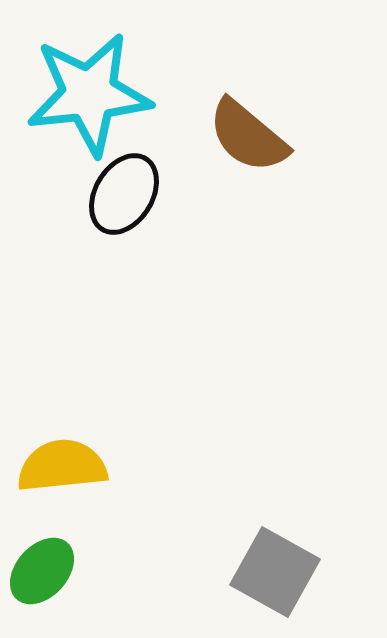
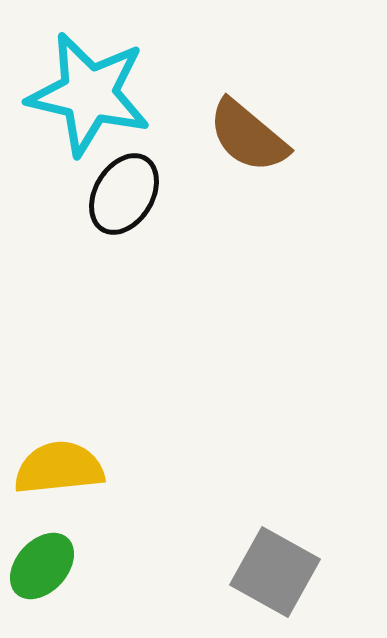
cyan star: rotated 19 degrees clockwise
yellow semicircle: moved 3 px left, 2 px down
green ellipse: moved 5 px up
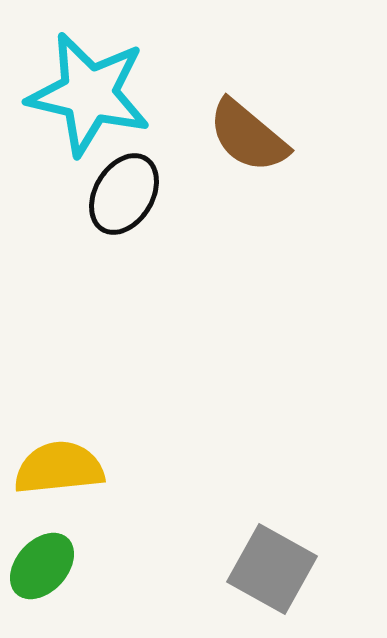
gray square: moved 3 px left, 3 px up
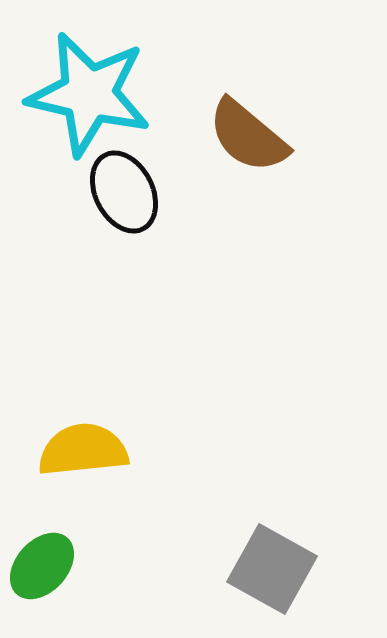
black ellipse: moved 2 px up; rotated 58 degrees counterclockwise
yellow semicircle: moved 24 px right, 18 px up
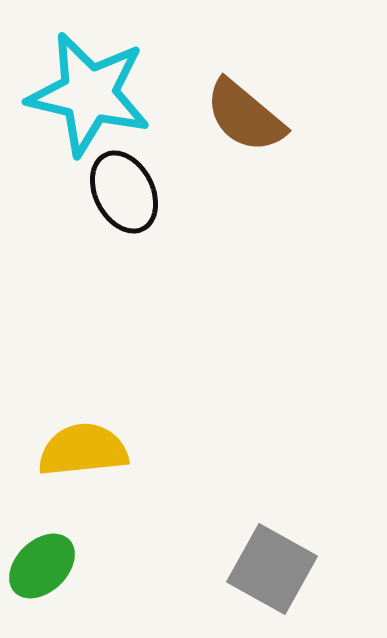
brown semicircle: moved 3 px left, 20 px up
green ellipse: rotated 4 degrees clockwise
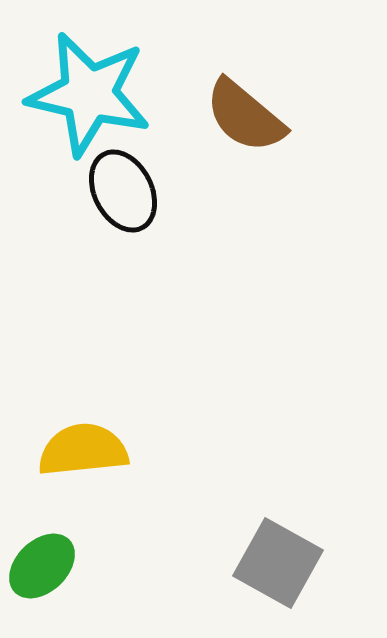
black ellipse: moved 1 px left, 1 px up
gray square: moved 6 px right, 6 px up
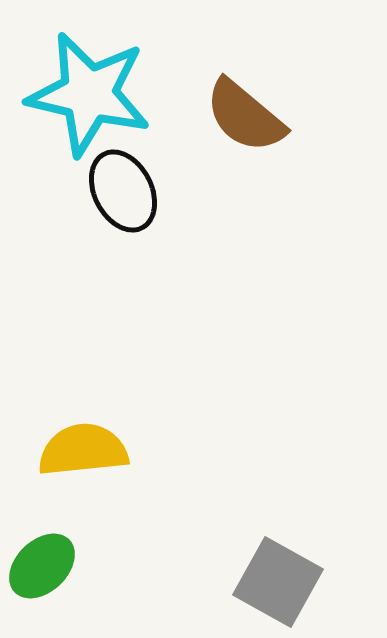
gray square: moved 19 px down
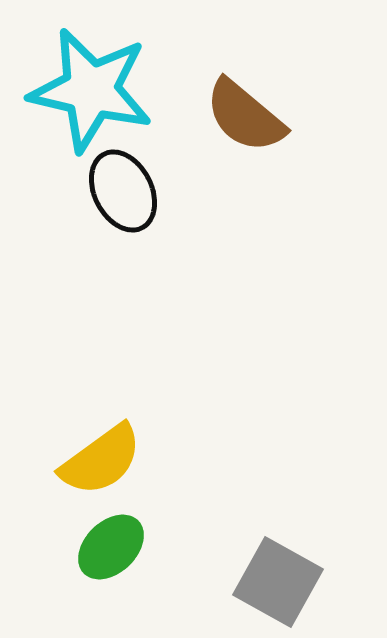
cyan star: moved 2 px right, 4 px up
yellow semicircle: moved 18 px right, 10 px down; rotated 150 degrees clockwise
green ellipse: moved 69 px right, 19 px up
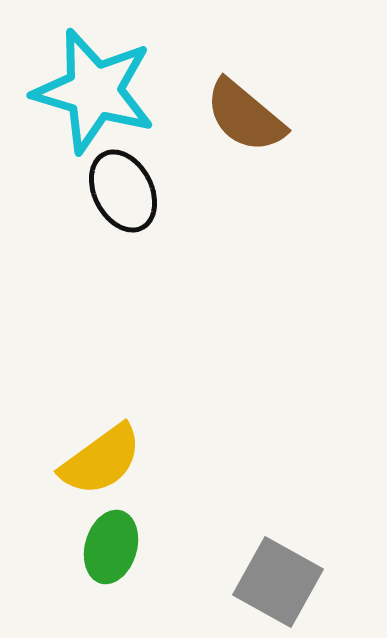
cyan star: moved 3 px right, 1 px down; rotated 3 degrees clockwise
green ellipse: rotated 30 degrees counterclockwise
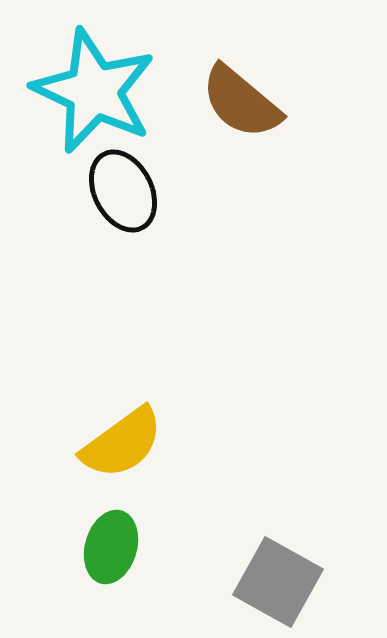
cyan star: rotated 9 degrees clockwise
brown semicircle: moved 4 px left, 14 px up
yellow semicircle: moved 21 px right, 17 px up
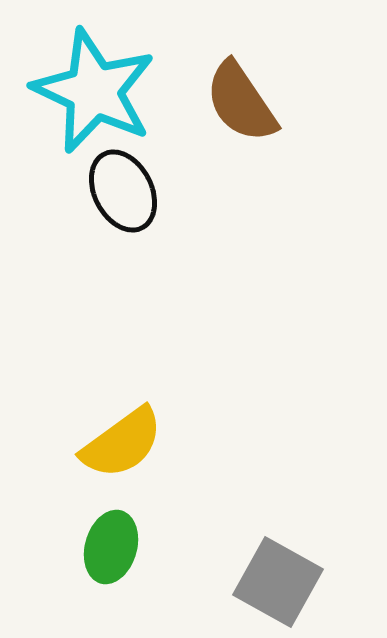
brown semicircle: rotated 16 degrees clockwise
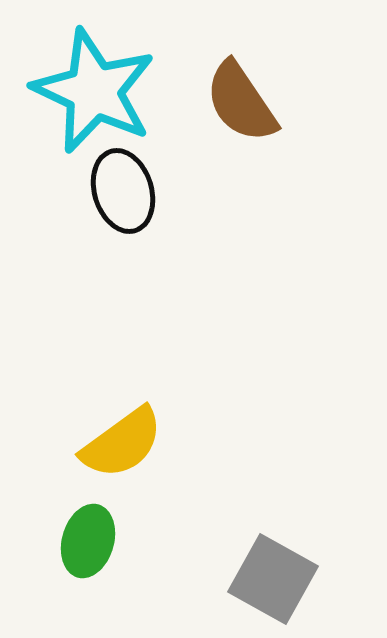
black ellipse: rotated 10 degrees clockwise
green ellipse: moved 23 px left, 6 px up
gray square: moved 5 px left, 3 px up
